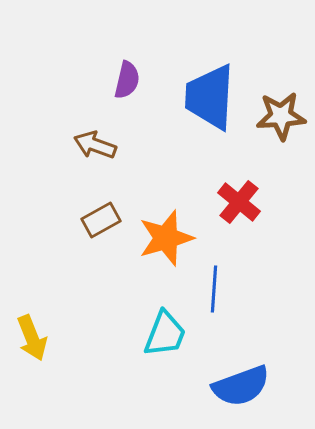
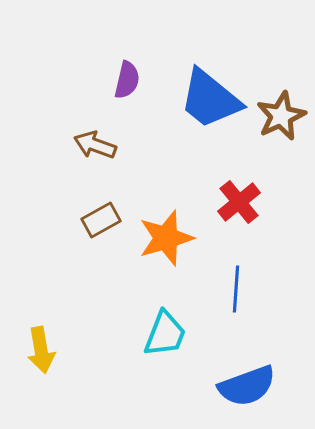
blue trapezoid: moved 2 px down; rotated 54 degrees counterclockwise
brown star: rotated 21 degrees counterclockwise
red cross: rotated 12 degrees clockwise
blue line: moved 22 px right
yellow arrow: moved 9 px right, 12 px down; rotated 12 degrees clockwise
blue semicircle: moved 6 px right
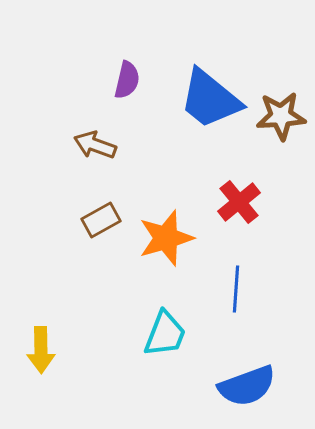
brown star: rotated 21 degrees clockwise
yellow arrow: rotated 9 degrees clockwise
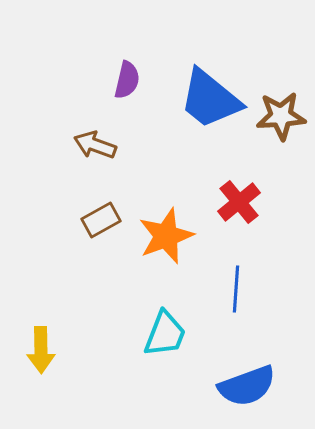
orange star: moved 2 px up; rotated 4 degrees counterclockwise
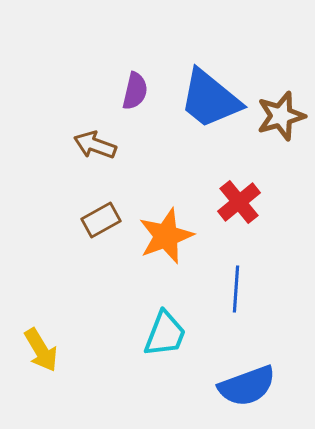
purple semicircle: moved 8 px right, 11 px down
brown star: rotated 12 degrees counterclockwise
yellow arrow: rotated 30 degrees counterclockwise
